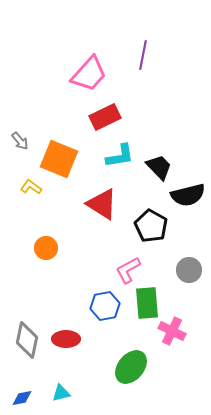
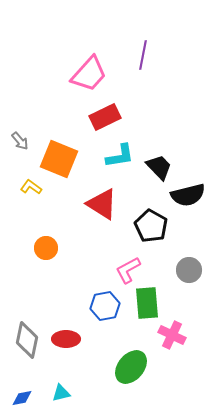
pink cross: moved 4 px down
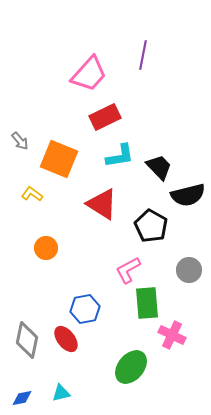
yellow L-shape: moved 1 px right, 7 px down
blue hexagon: moved 20 px left, 3 px down
red ellipse: rotated 52 degrees clockwise
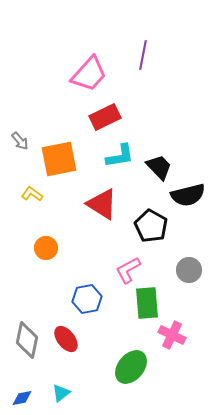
orange square: rotated 33 degrees counterclockwise
blue hexagon: moved 2 px right, 10 px up
cyan triangle: rotated 24 degrees counterclockwise
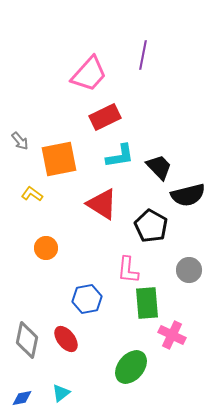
pink L-shape: rotated 56 degrees counterclockwise
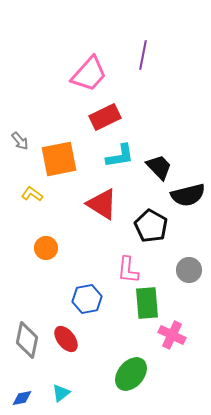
green ellipse: moved 7 px down
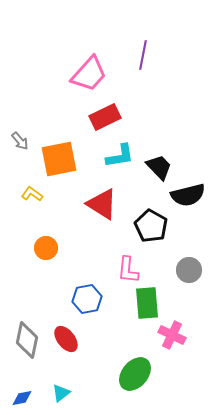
green ellipse: moved 4 px right
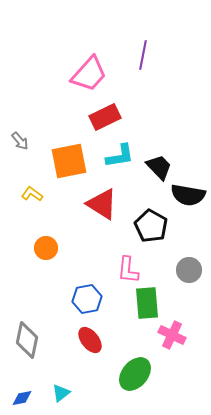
orange square: moved 10 px right, 2 px down
black semicircle: rotated 24 degrees clockwise
red ellipse: moved 24 px right, 1 px down
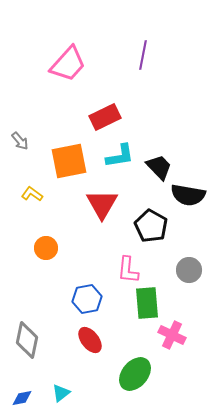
pink trapezoid: moved 21 px left, 10 px up
red triangle: rotated 28 degrees clockwise
